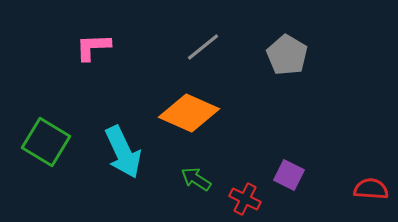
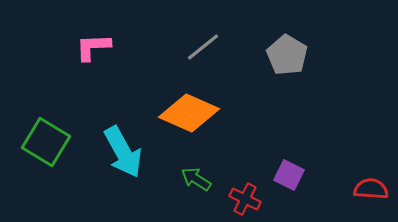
cyan arrow: rotated 4 degrees counterclockwise
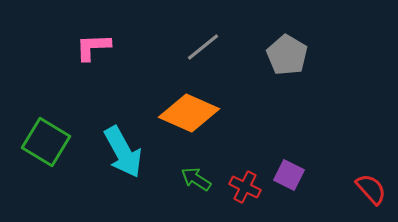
red semicircle: rotated 44 degrees clockwise
red cross: moved 12 px up
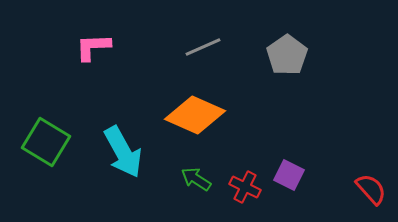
gray line: rotated 15 degrees clockwise
gray pentagon: rotated 6 degrees clockwise
orange diamond: moved 6 px right, 2 px down
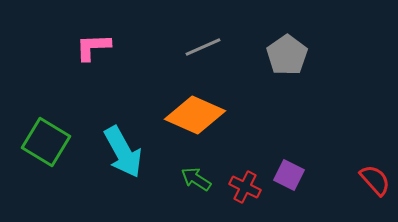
red semicircle: moved 4 px right, 9 px up
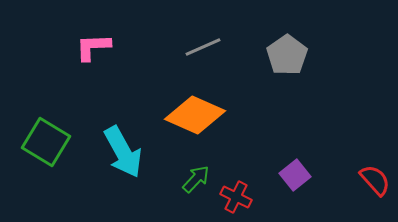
purple square: moved 6 px right; rotated 24 degrees clockwise
green arrow: rotated 100 degrees clockwise
red cross: moved 9 px left, 10 px down
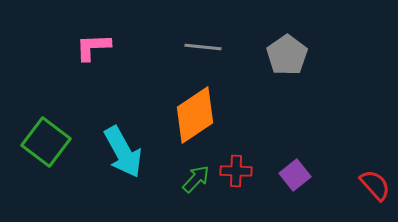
gray line: rotated 30 degrees clockwise
orange diamond: rotated 58 degrees counterclockwise
green square: rotated 6 degrees clockwise
red semicircle: moved 5 px down
red cross: moved 26 px up; rotated 24 degrees counterclockwise
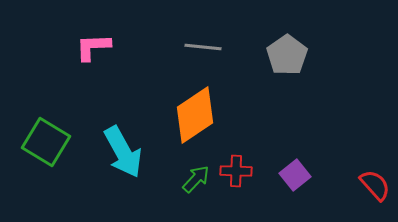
green square: rotated 6 degrees counterclockwise
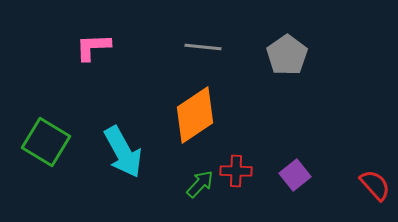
green arrow: moved 4 px right, 5 px down
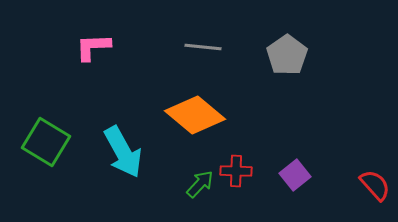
orange diamond: rotated 74 degrees clockwise
